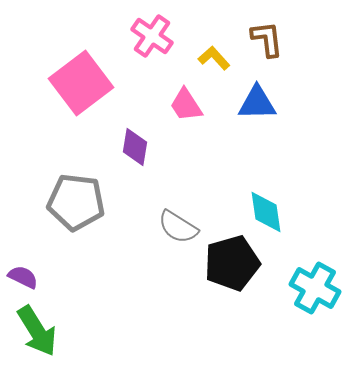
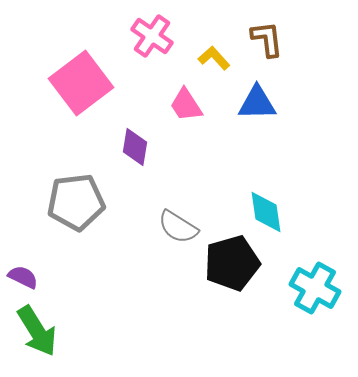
gray pentagon: rotated 14 degrees counterclockwise
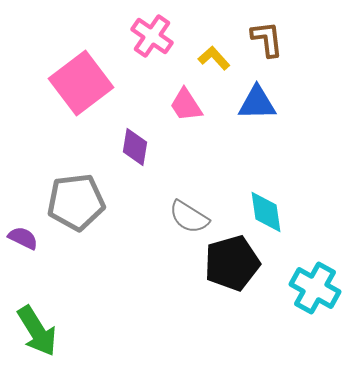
gray semicircle: moved 11 px right, 10 px up
purple semicircle: moved 39 px up
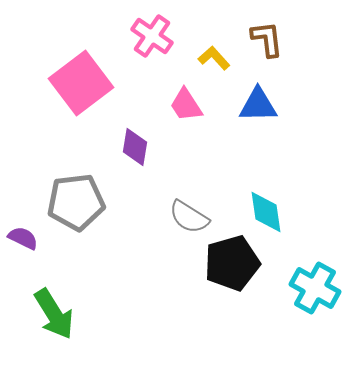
blue triangle: moved 1 px right, 2 px down
green arrow: moved 17 px right, 17 px up
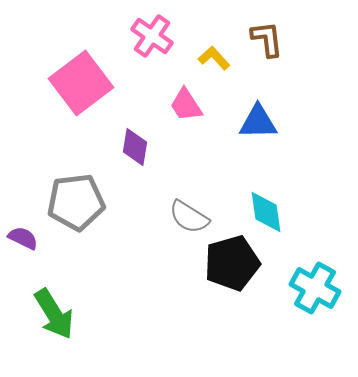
blue triangle: moved 17 px down
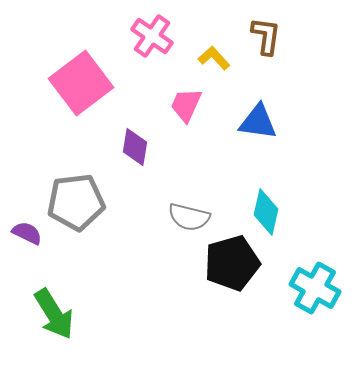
brown L-shape: moved 1 px left, 3 px up; rotated 15 degrees clockwise
pink trapezoid: rotated 57 degrees clockwise
blue triangle: rotated 9 degrees clockwise
cyan diamond: rotated 21 degrees clockwise
gray semicircle: rotated 18 degrees counterclockwise
purple semicircle: moved 4 px right, 5 px up
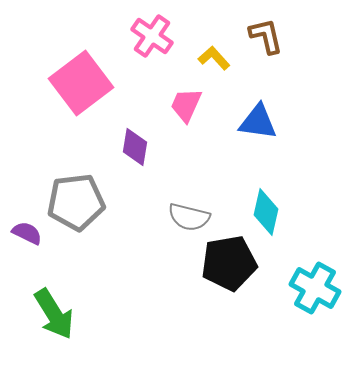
brown L-shape: rotated 21 degrees counterclockwise
black pentagon: moved 3 px left; rotated 6 degrees clockwise
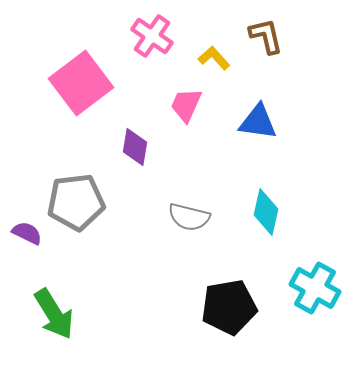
black pentagon: moved 44 px down
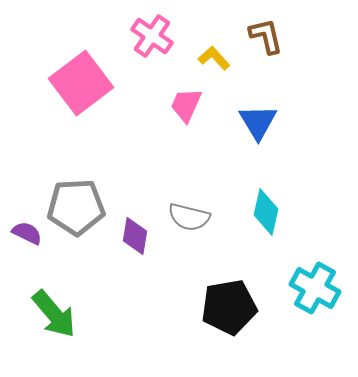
blue triangle: rotated 51 degrees clockwise
purple diamond: moved 89 px down
gray pentagon: moved 5 px down; rotated 4 degrees clockwise
green arrow: rotated 8 degrees counterclockwise
